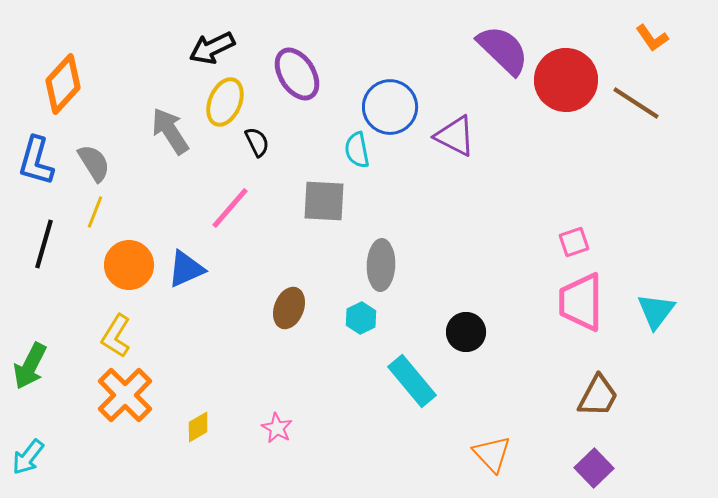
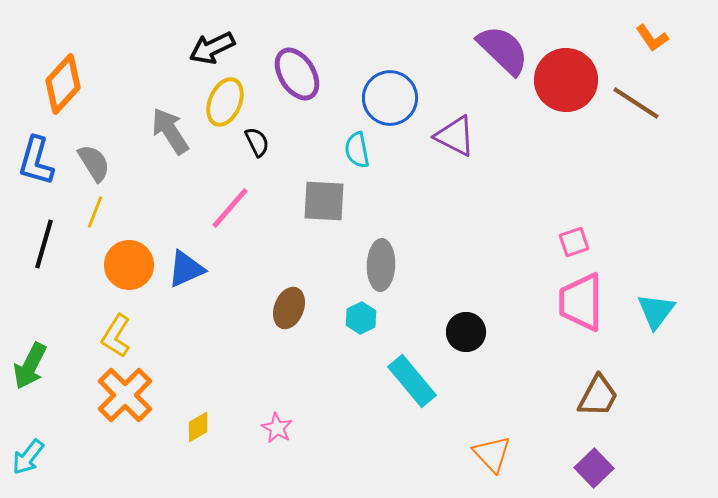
blue circle: moved 9 px up
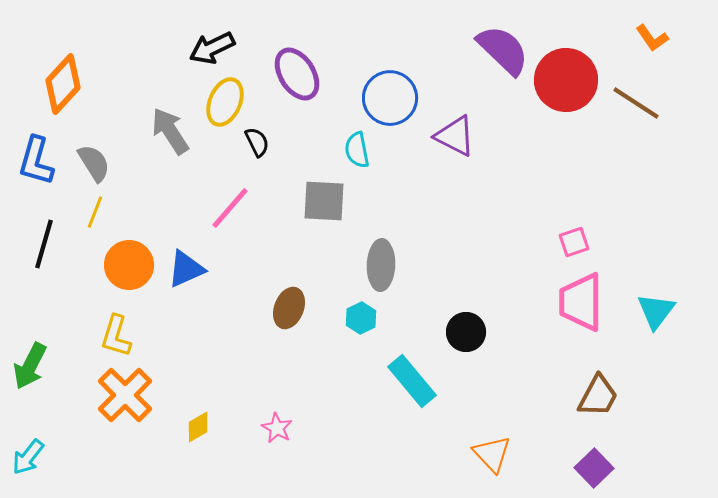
yellow L-shape: rotated 15 degrees counterclockwise
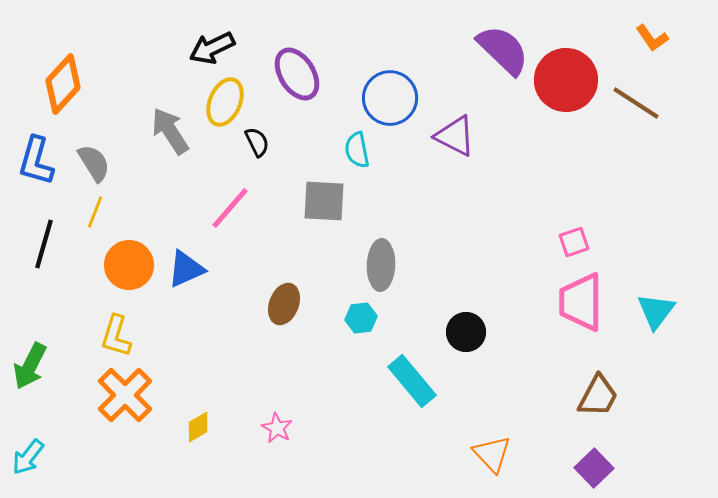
brown ellipse: moved 5 px left, 4 px up
cyan hexagon: rotated 20 degrees clockwise
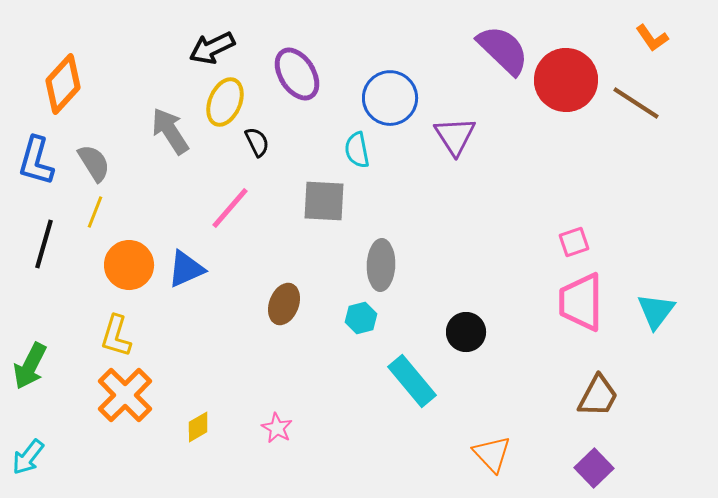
purple triangle: rotated 30 degrees clockwise
cyan hexagon: rotated 8 degrees counterclockwise
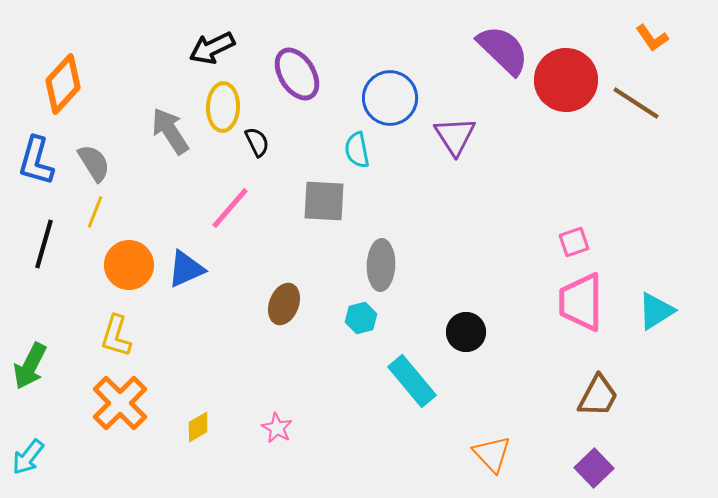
yellow ellipse: moved 2 px left, 5 px down; rotated 21 degrees counterclockwise
cyan triangle: rotated 21 degrees clockwise
orange cross: moved 5 px left, 8 px down
